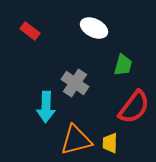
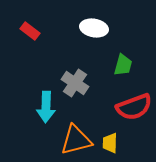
white ellipse: rotated 16 degrees counterclockwise
red semicircle: rotated 33 degrees clockwise
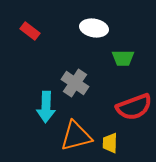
green trapezoid: moved 7 px up; rotated 75 degrees clockwise
orange triangle: moved 4 px up
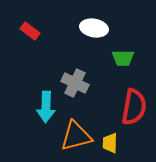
gray cross: rotated 8 degrees counterclockwise
red semicircle: rotated 60 degrees counterclockwise
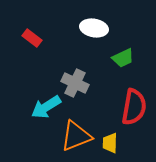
red rectangle: moved 2 px right, 7 px down
green trapezoid: rotated 25 degrees counterclockwise
cyan arrow: rotated 56 degrees clockwise
orange triangle: rotated 8 degrees counterclockwise
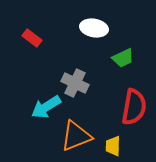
yellow trapezoid: moved 3 px right, 3 px down
